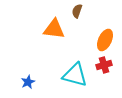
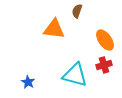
orange ellipse: rotated 60 degrees counterclockwise
blue star: rotated 16 degrees counterclockwise
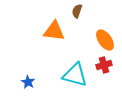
orange triangle: moved 2 px down
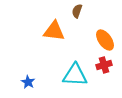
cyan triangle: rotated 12 degrees counterclockwise
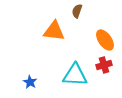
blue star: moved 2 px right
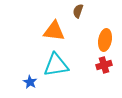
brown semicircle: moved 1 px right
orange ellipse: rotated 45 degrees clockwise
cyan triangle: moved 19 px left, 10 px up; rotated 12 degrees counterclockwise
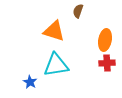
orange triangle: rotated 10 degrees clockwise
red cross: moved 3 px right, 2 px up; rotated 14 degrees clockwise
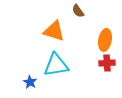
brown semicircle: rotated 56 degrees counterclockwise
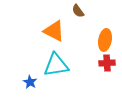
orange triangle: rotated 10 degrees clockwise
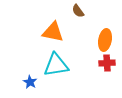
orange triangle: moved 1 px left, 1 px down; rotated 15 degrees counterclockwise
